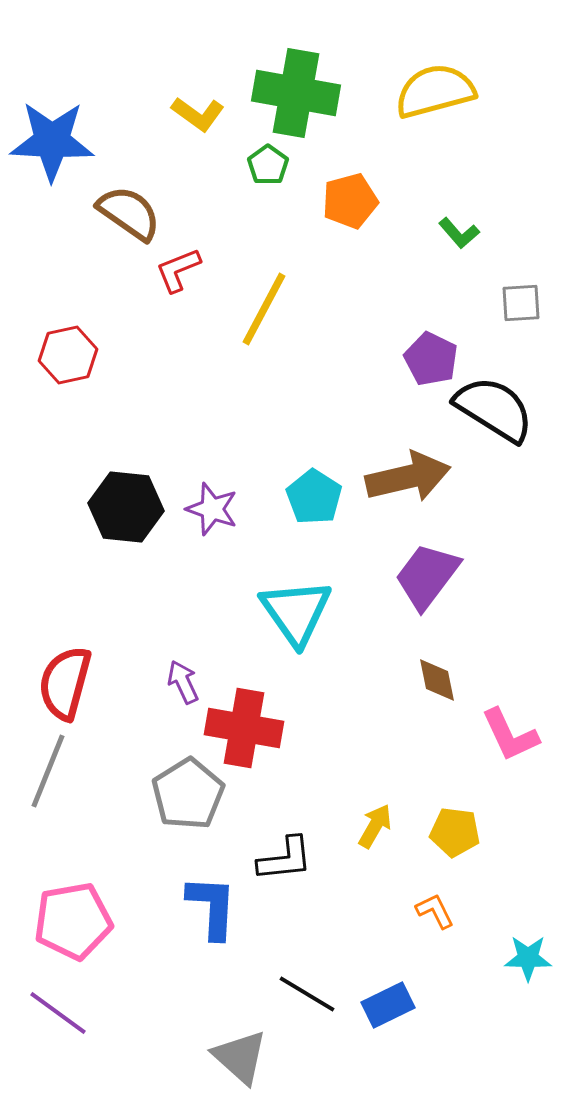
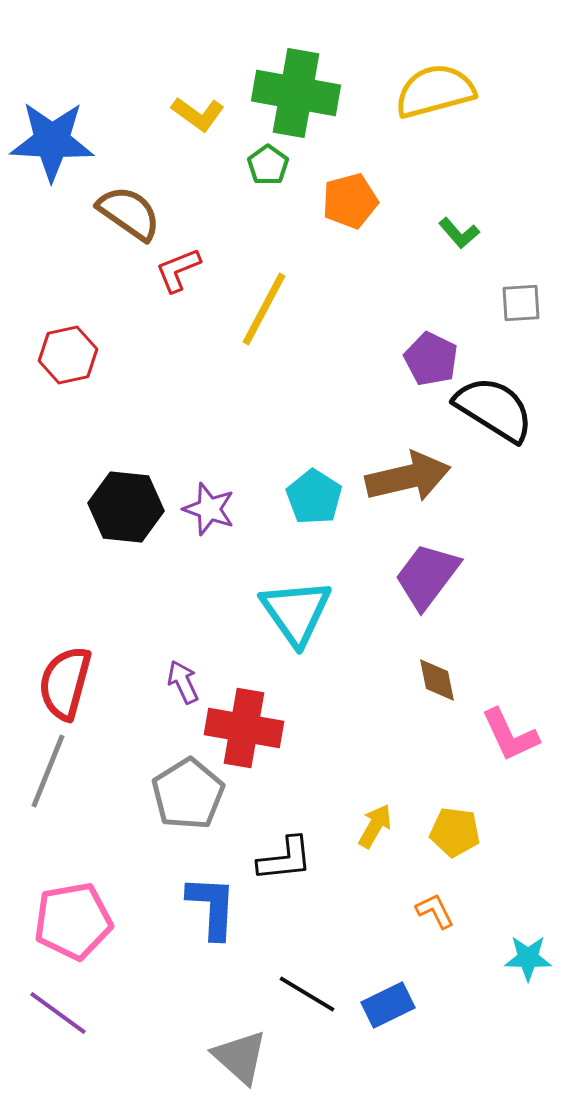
purple star: moved 3 px left
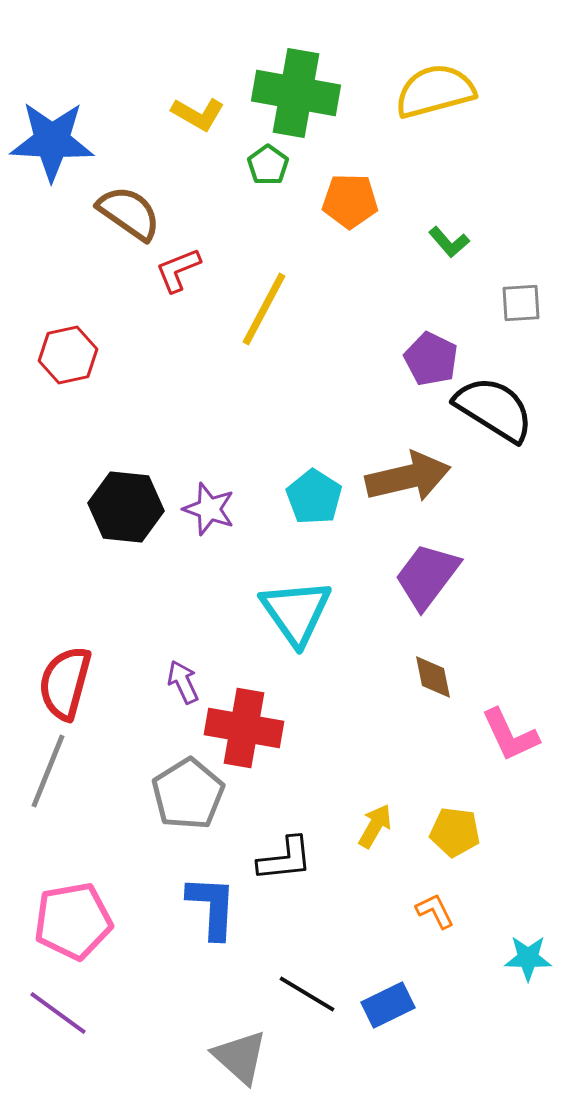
yellow L-shape: rotated 6 degrees counterclockwise
orange pentagon: rotated 16 degrees clockwise
green L-shape: moved 10 px left, 9 px down
brown diamond: moved 4 px left, 3 px up
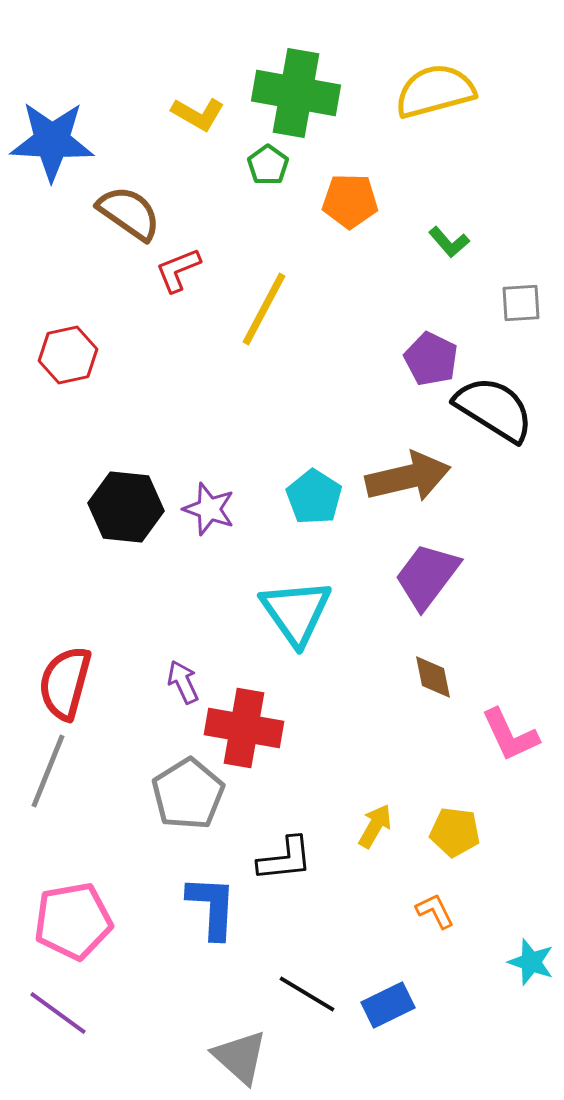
cyan star: moved 3 px right, 4 px down; rotated 18 degrees clockwise
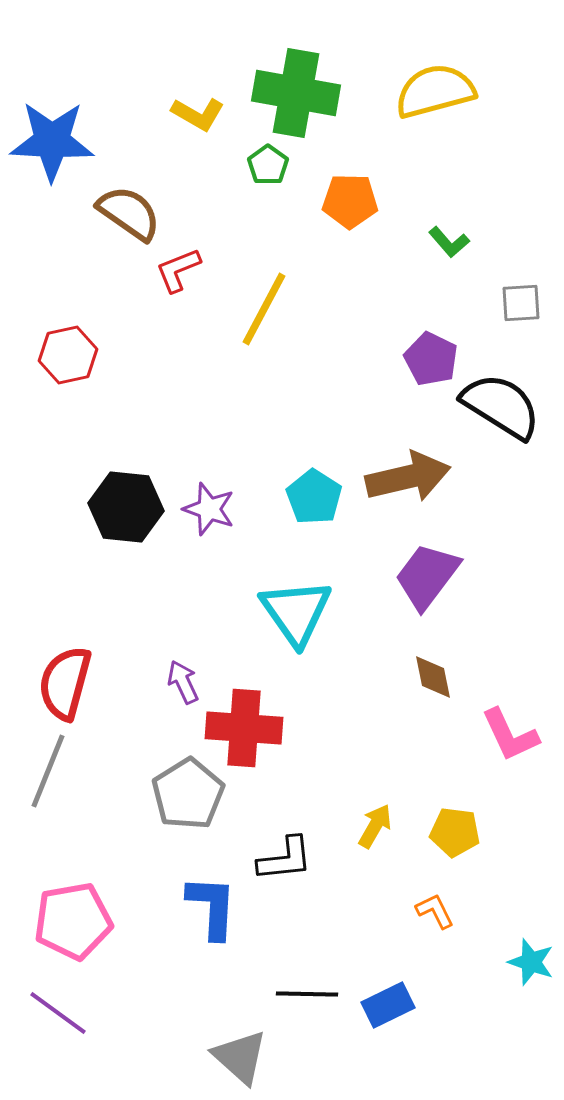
black semicircle: moved 7 px right, 3 px up
red cross: rotated 6 degrees counterclockwise
black line: rotated 30 degrees counterclockwise
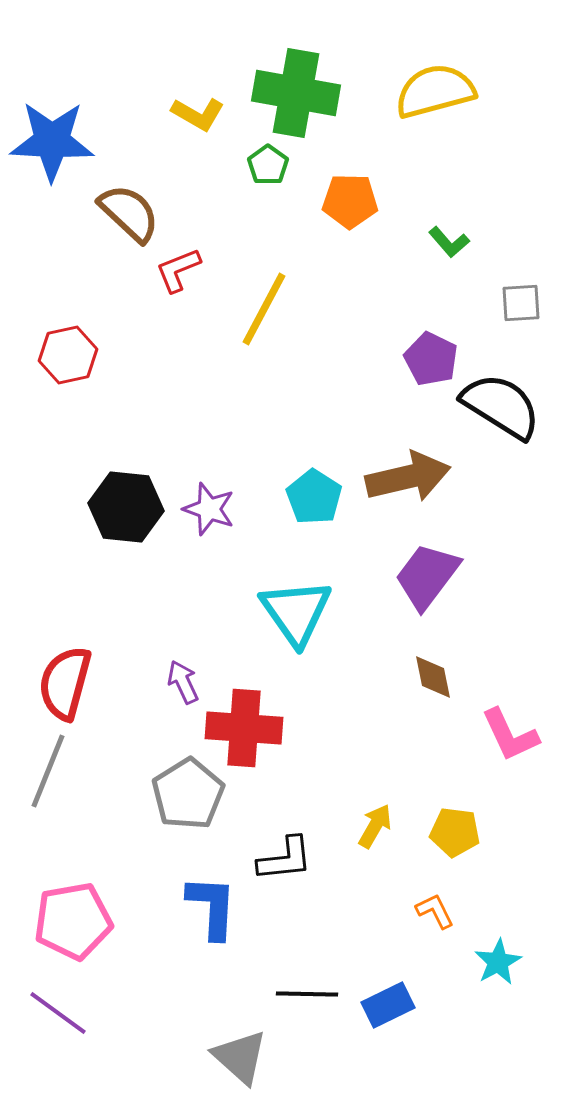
brown semicircle: rotated 8 degrees clockwise
cyan star: moved 33 px left; rotated 24 degrees clockwise
